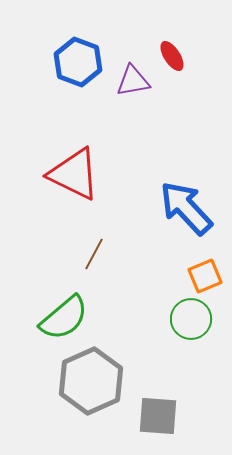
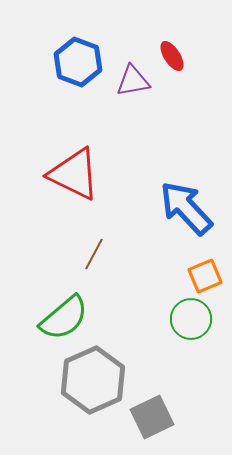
gray hexagon: moved 2 px right, 1 px up
gray square: moved 6 px left, 1 px down; rotated 30 degrees counterclockwise
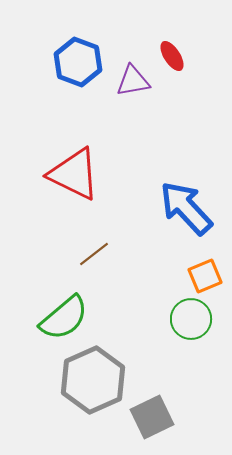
brown line: rotated 24 degrees clockwise
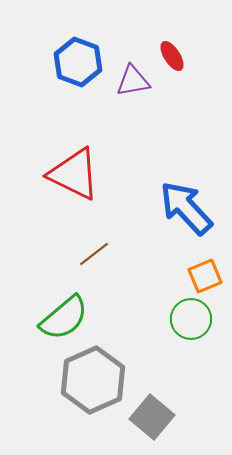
gray square: rotated 24 degrees counterclockwise
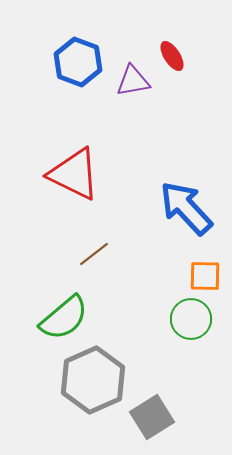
orange square: rotated 24 degrees clockwise
gray square: rotated 18 degrees clockwise
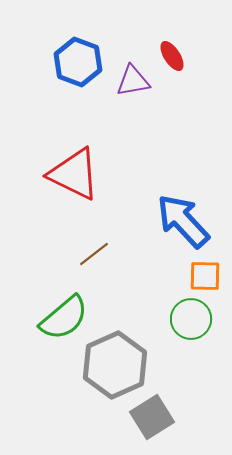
blue arrow: moved 3 px left, 13 px down
gray hexagon: moved 22 px right, 15 px up
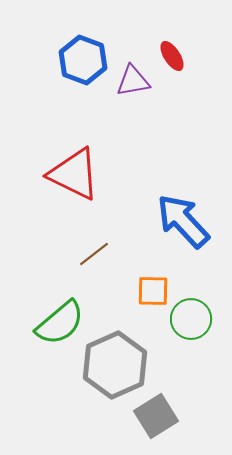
blue hexagon: moved 5 px right, 2 px up
orange square: moved 52 px left, 15 px down
green semicircle: moved 4 px left, 5 px down
gray square: moved 4 px right, 1 px up
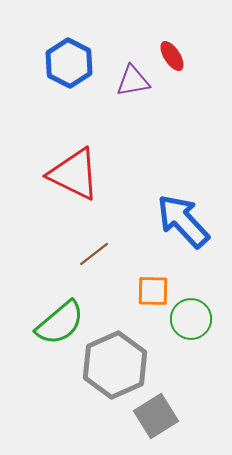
blue hexagon: moved 14 px left, 3 px down; rotated 6 degrees clockwise
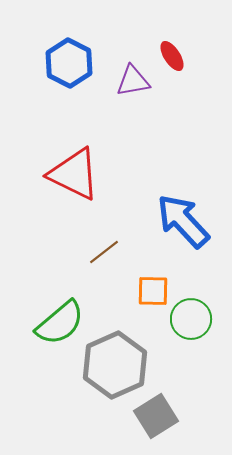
brown line: moved 10 px right, 2 px up
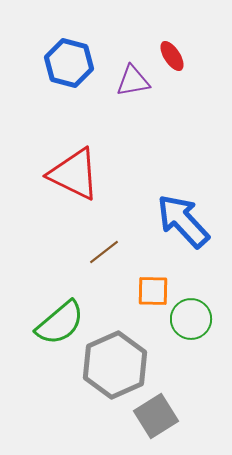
blue hexagon: rotated 12 degrees counterclockwise
